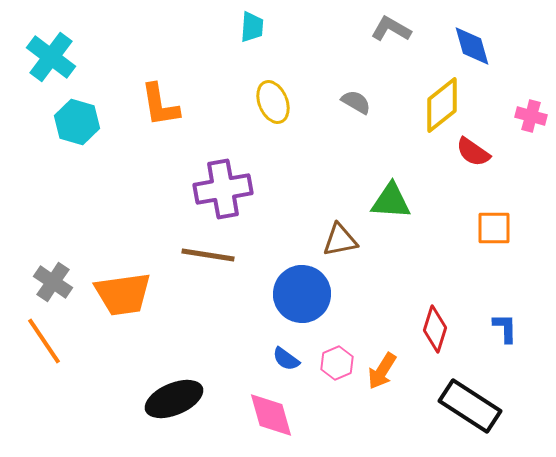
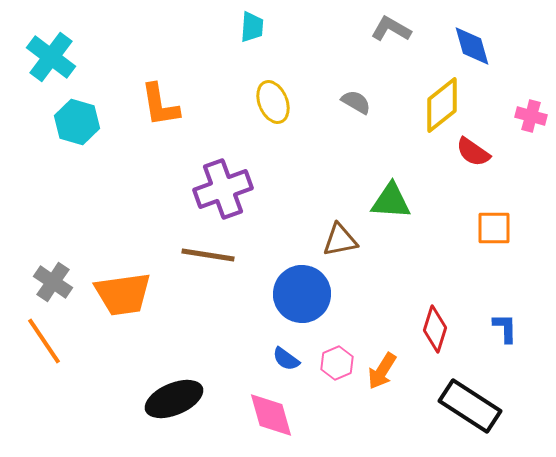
purple cross: rotated 10 degrees counterclockwise
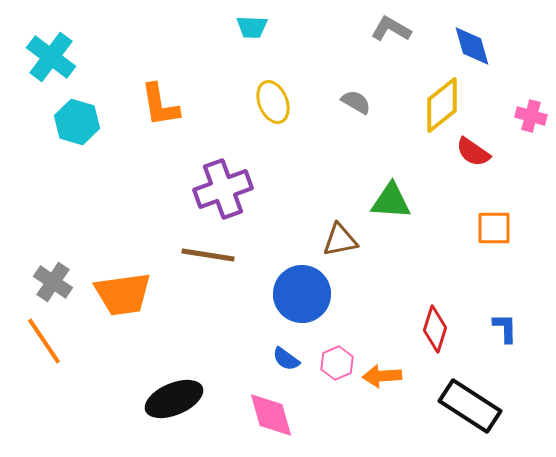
cyan trapezoid: rotated 88 degrees clockwise
orange arrow: moved 5 px down; rotated 54 degrees clockwise
